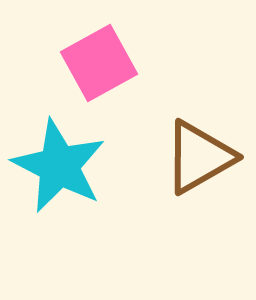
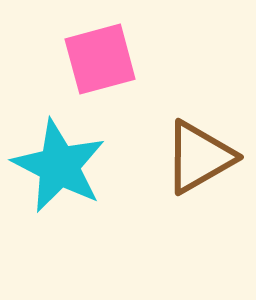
pink square: moved 1 px right, 4 px up; rotated 14 degrees clockwise
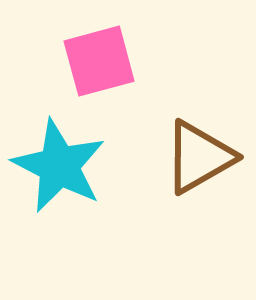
pink square: moved 1 px left, 2 px down
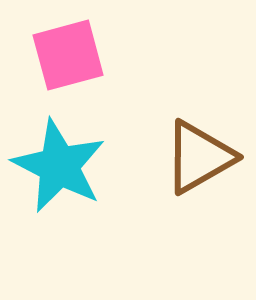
pink square: moved 31 px left, 6 px up
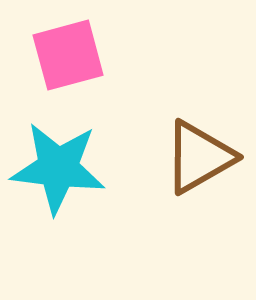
cyan star: moved 1 px left, 2 px down; rotated 20 degrees counterclockwise
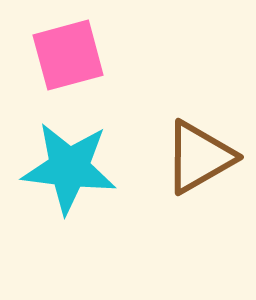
cyan star: moved 11 px right
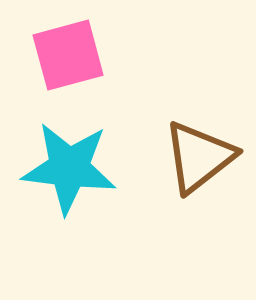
brown triangle: rotated 8 degrees counterclockwise
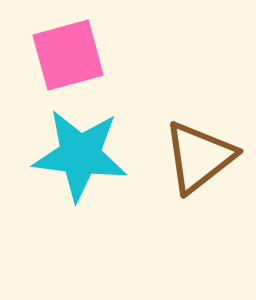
cyan star: moved 11 px right, 13 px up
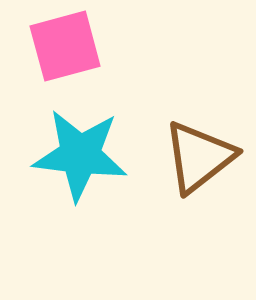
pink square: moved 3 px left, 9 px up
